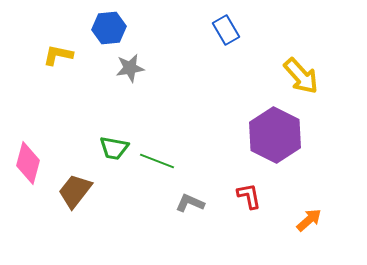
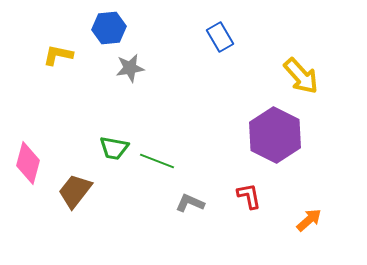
blue rectangle: moved 6 px left, 7 px down
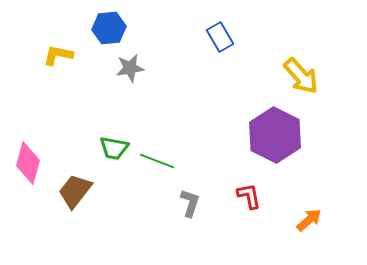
gray L-shape: rotated 84 degrees clockwise
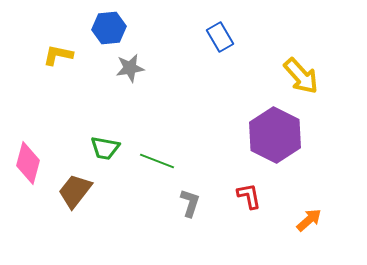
green trapezoid: moved 9 px left
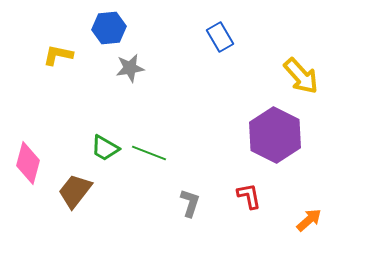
green trapezoid: rotated 20 degrees clockwise
green line: moved 8 px left, 8 px up
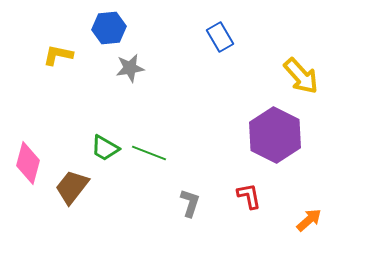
brown trapezoid: moved 3 px left, 4 px up
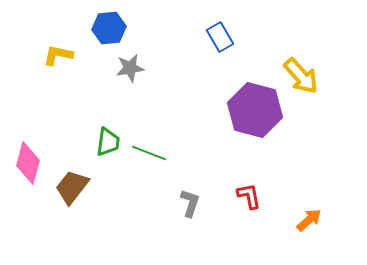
purple hexagon: moved 20 px left, 25 px up; rotated 12 degrees counterclockwise
green trapezoid: moved 3 px right, 6 px up; rotated 112 degrees counterclockwise
